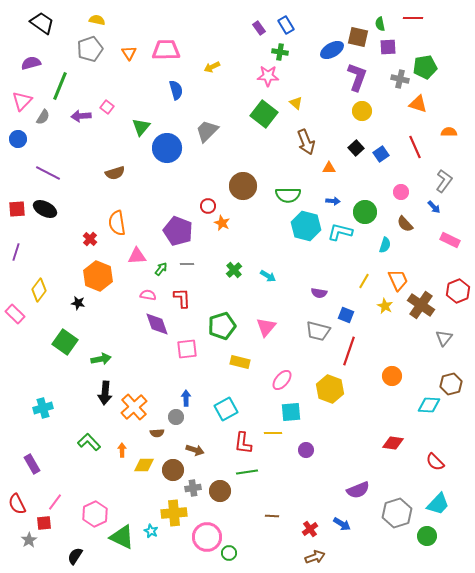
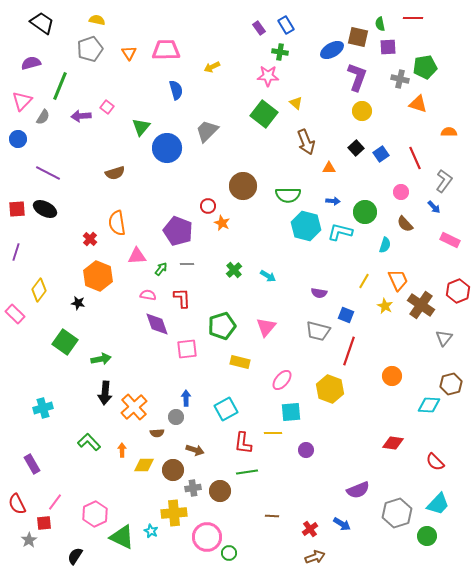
red line at (415, 147): moved 11 px down
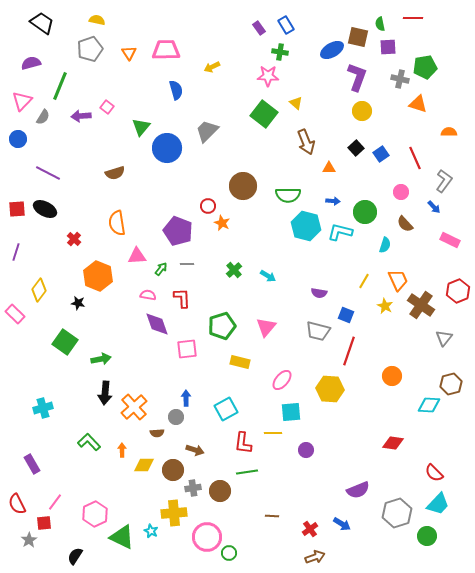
red cross at (90, 239): moved 16 px left
yellow hexagon at (330, 389): rotated 16 degrees counterclockwise
red semicircle at (435, 462): moved 1 px left, 11 px down
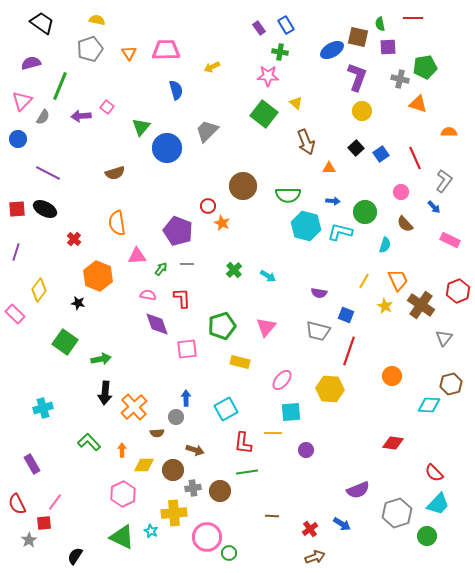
pink hexagon at (95, 514): moved 28 px right, 20 px up
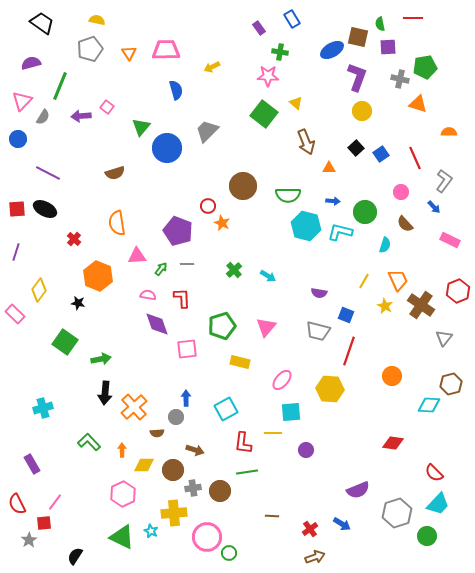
blue rectangle at (286, 25): moved 6 px right, 6 px up
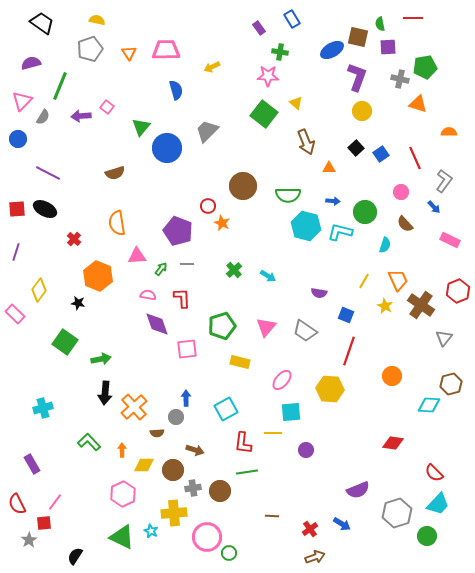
gray trapezoid at (318, 331): moved 13 px left; rotated 20 degrees clockwise
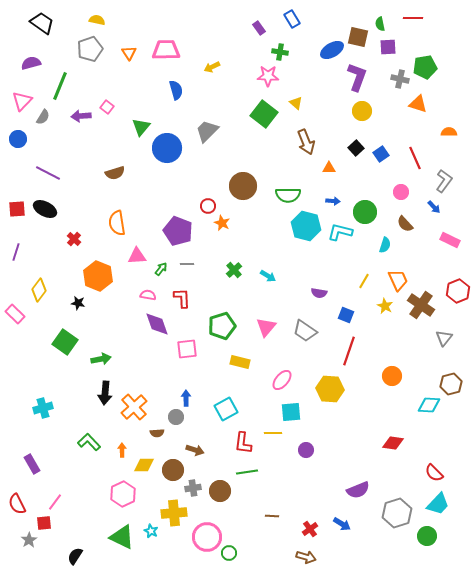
brown arrow at (315, 557): moved 9 px left; rotated 36 degrees clockwise
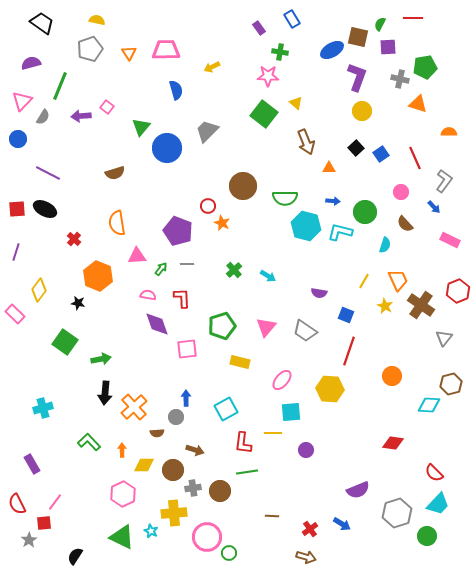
green semicircle at (380, 24): rotated 40 degrees clockwise
green semicircle at (288, 195): moved 3 px left, 3 px down
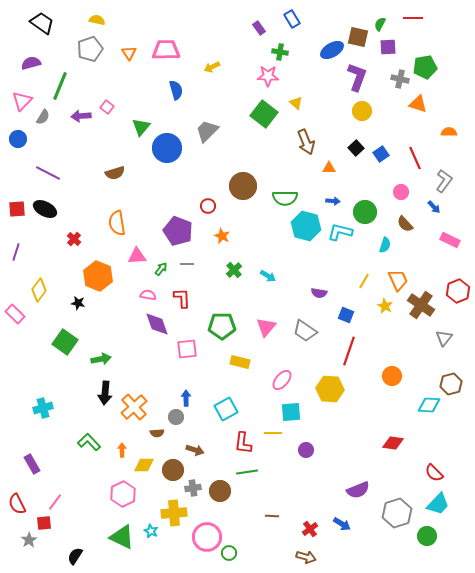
orange star at (222, 223): moved 13 px down
green pentagon at (222, 326): rotated 16 degrees clockwise
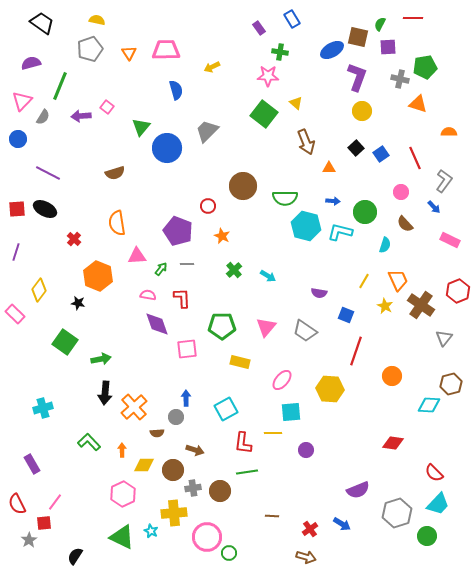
red line at (349, 351): moved 7 px right
